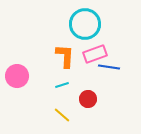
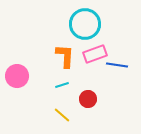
blue line: moved 8 px right, 2 px up
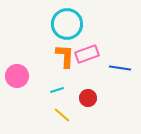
cyan circle: moved 18 px left
pink rectangle: moved 8 px left
blue line: moved 3 px right, 3 px down
cyan line: moved 5 px left, 5 px down
red circle: moved 1 px up
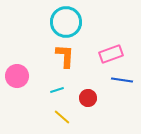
cyan circle: moved 1 px left, 2 px up
pink rectangle: moved 24 px right
blue line: moved 2 px right, 12 px down
yellow line: moved 2 px down
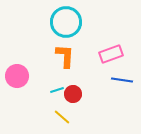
red circle: moved 15 px left, 4 px up
